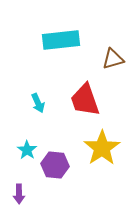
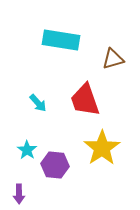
cyan rectangle: rotated 15 degrees clockwise
cyan arrow: rotated 18 degrees counterclockwise
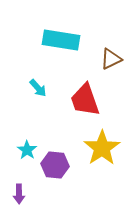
brown triangle: moved 2 px left; rotated 10 degrees counterclockwise
cyan arrow: moved 15 px up
